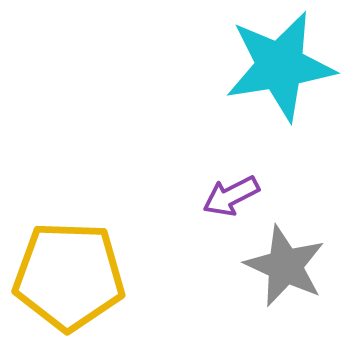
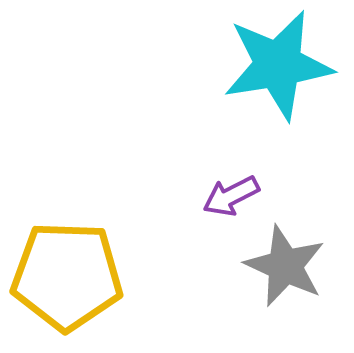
cyan star: moved 2 px left, 1 px up
yellow pentagon: moved 2 px left
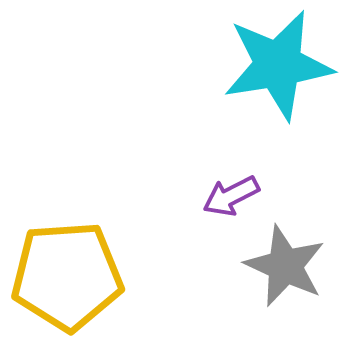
yellow pentagon: rotated 6 degrees counterclockwise
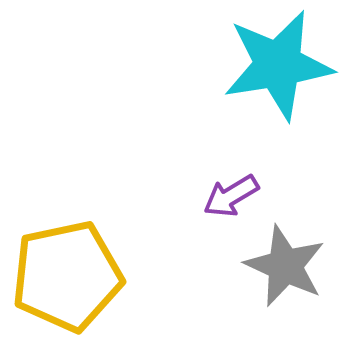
purple arrow: rotated 4 degrees counterclockwise
yellow pentagon: rotated 8 degrees counterclockwise
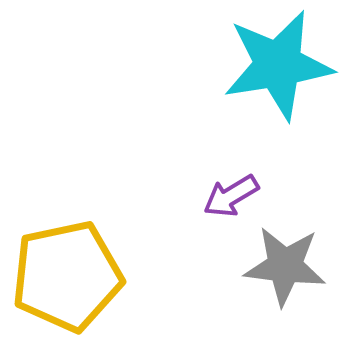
gray star: rotated 18 degrees counterclockwise
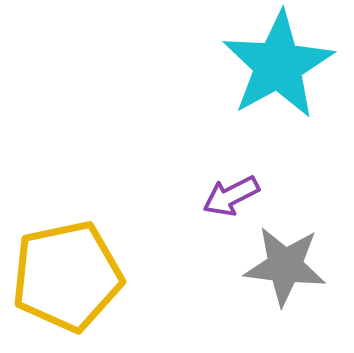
cyan star: rotated 20 degrees counterclockwise
purple arrow: rotated 4 degrees clockwise
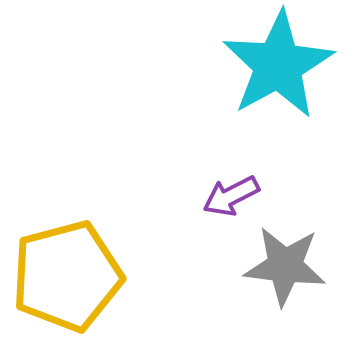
yellow pentagon: rotated 3 degrees counterclockwise
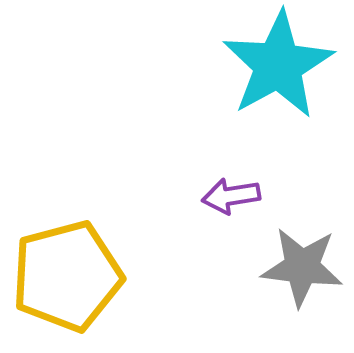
purple arrow: rotated 18 degrees clockwise
gray star: moved 17 px right, 1 px down
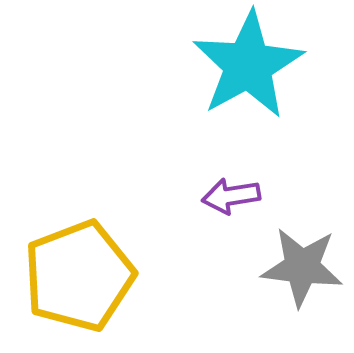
cyan star: moved 30 px left
yellow pentagon: moved 12 px right; rotated 6 degrees counterclockwise
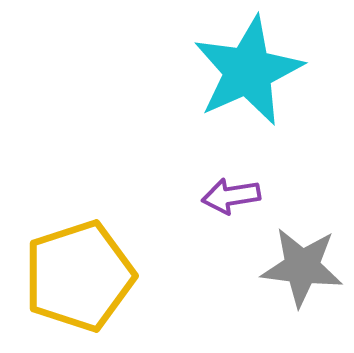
cyan star: moved 6 px down; rotated 5 degrees clockwise
yellow pentagon: rotated 3 degrees clockwise
